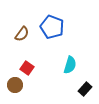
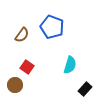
brown semicircle: moved 1 px down
red square: moved 1 px up
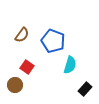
blue pentagon: moved 1 px right, 14 px down
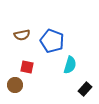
brown semicircle: rotated 42 degrees clockwise
blue pentagon: moved 1 px left
red square: rotated 24 degrees counterclockwise
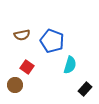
red square: rotated 24 degrees clockwise
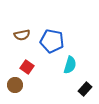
blue pentagon: rotated 10 degrees counterclockwise
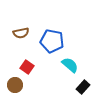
brown semicircle: moved 1 px left, 2 px up
cyan semicircle: rotated 66 degrees counterclockwise
black rectangle: moved 2 px left, 2 px up
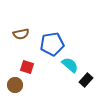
brown semicircle: moved 1 px down
blue pentagon: moved 3 px down; rotated 20 degrees counterclockwise
red square: rotated 16 degrees counterclockwise
black rectangle: moved 3 px right, 7 px up
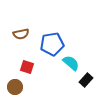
cyan semicircle: moved 1 px right, 2 px up
brown circle: moved 2 px down
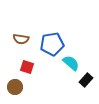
brown semicircle: moved 5 px down; rotated 21 degrees clockwise
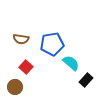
red square: moved 1 px left; rotated 24 degrees clockwise
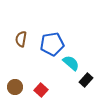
brown semicircle: rotated 91 degrees clockwise
red square: moved 15 px right, 23 px down
